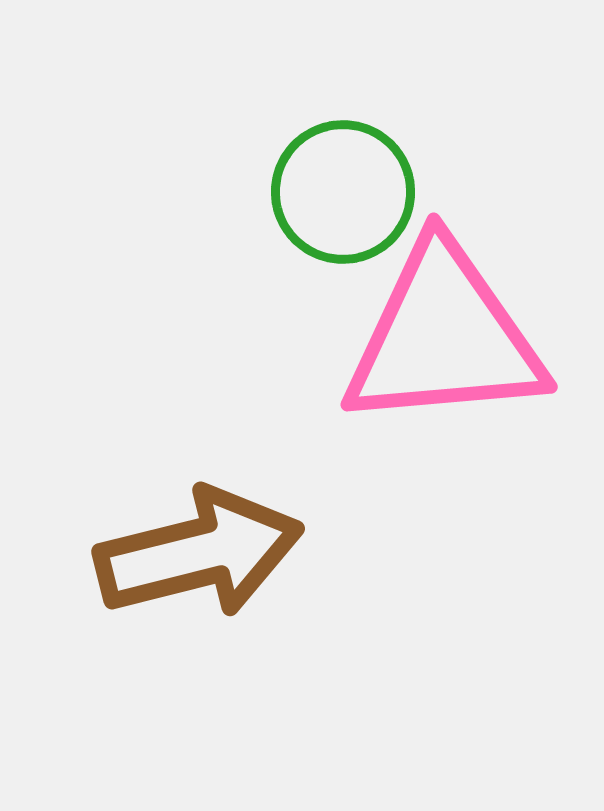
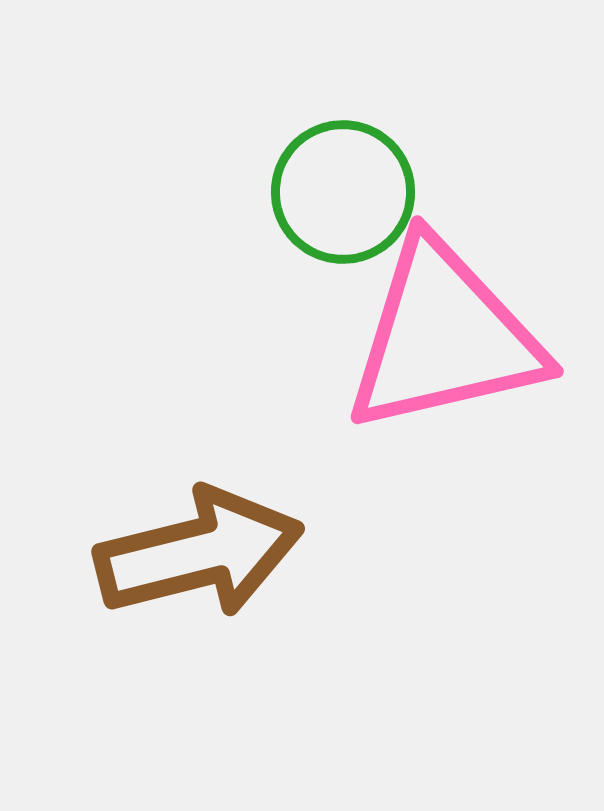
pink triangle: rotated 8 degrees counterclockwise
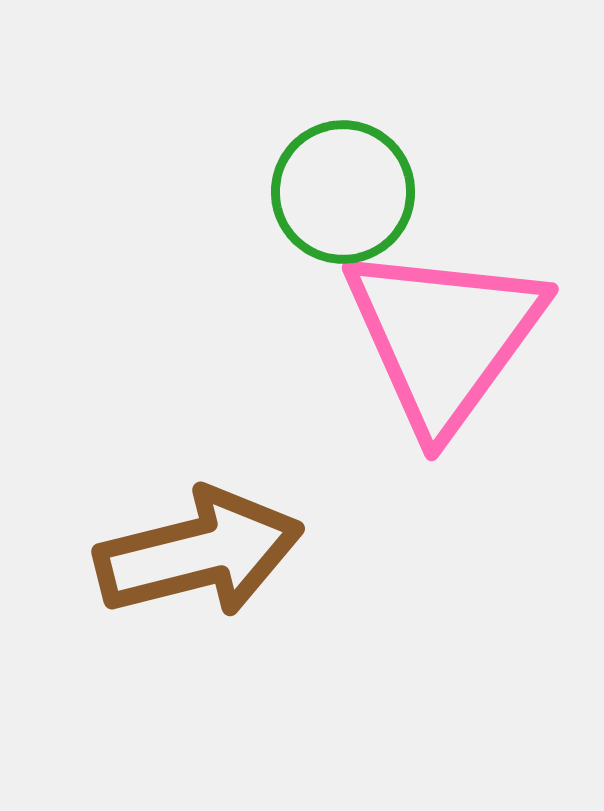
pink triangle: rotated 41 degrees counterclockwise
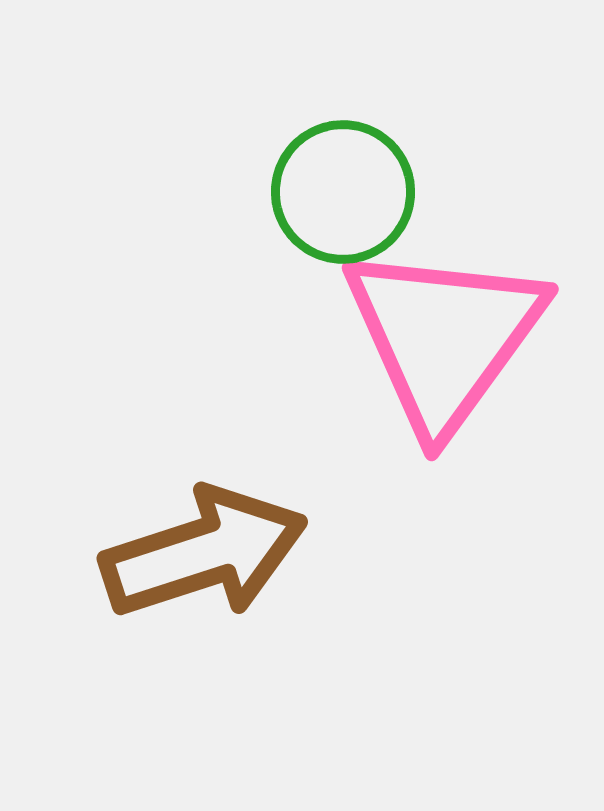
brown arrow: moved 5 px right; rotated 4 degrees counterclockwise
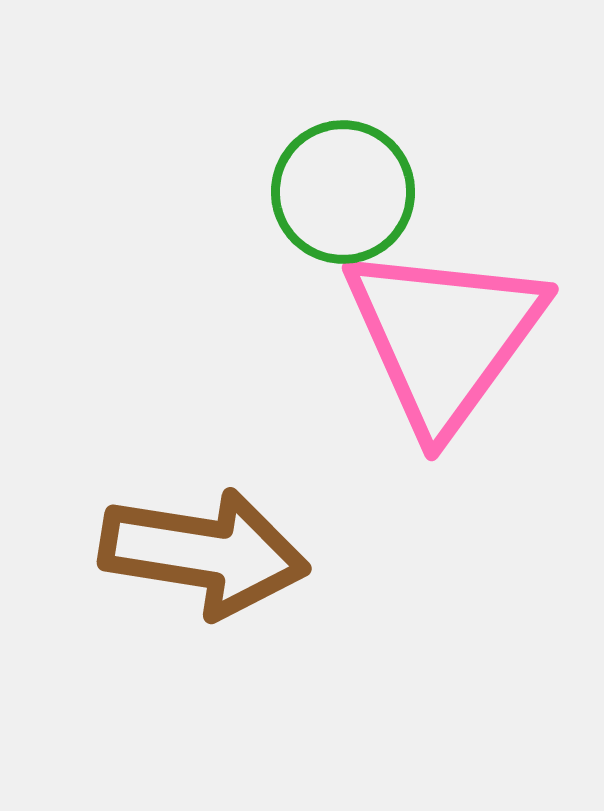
brown arrow: rotated 27 degrees clockwise
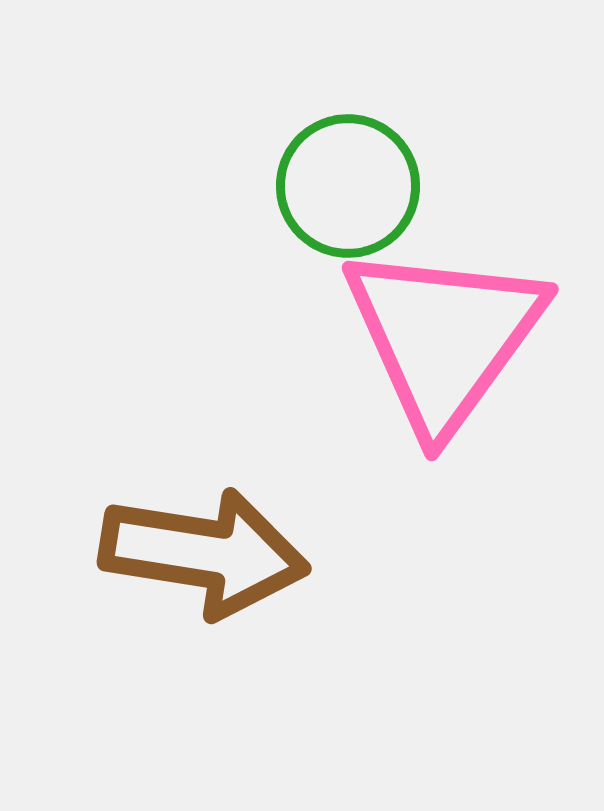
green circle: moved 5 px right, 6 px up
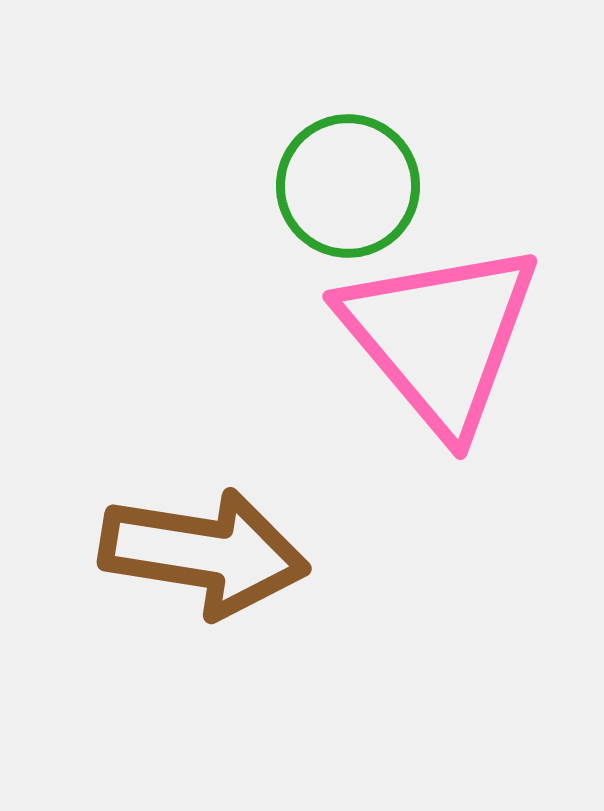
pink triangle: moved 4 px left; rotated 16 degrees counterclockwise
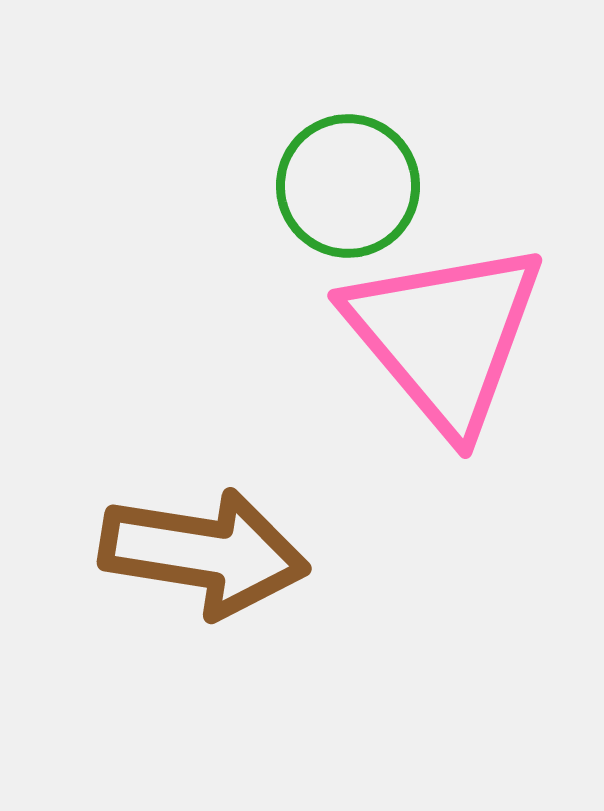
pink triangle: moved 5 px right, 1 px up
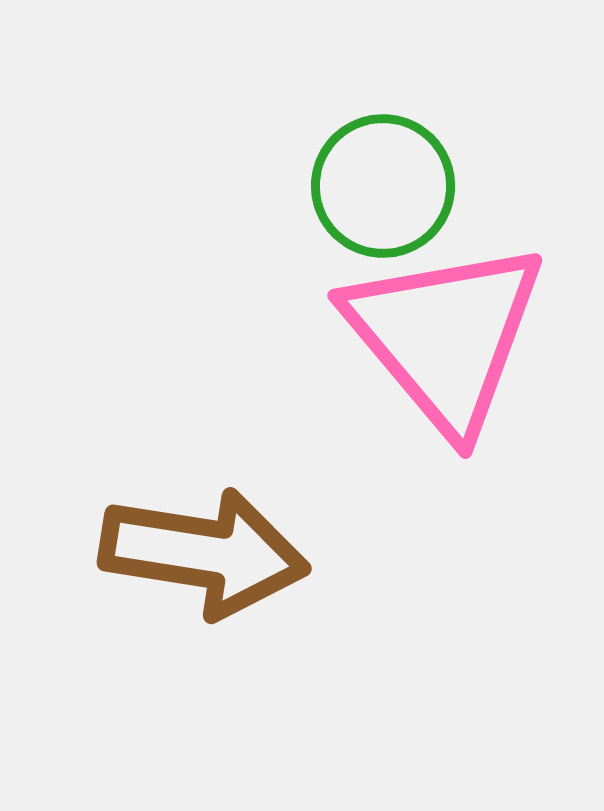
green circle: moved 35 px right
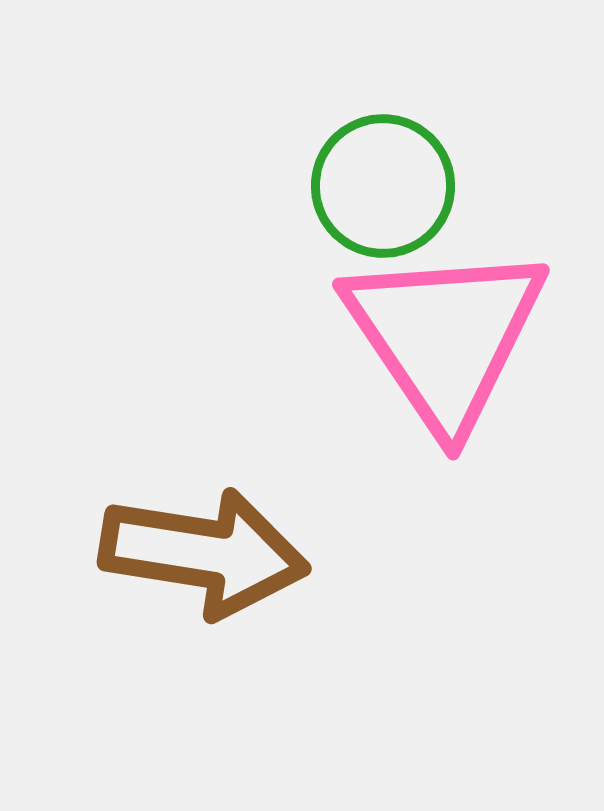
pink triangle: rotated 6 degrees clockwise
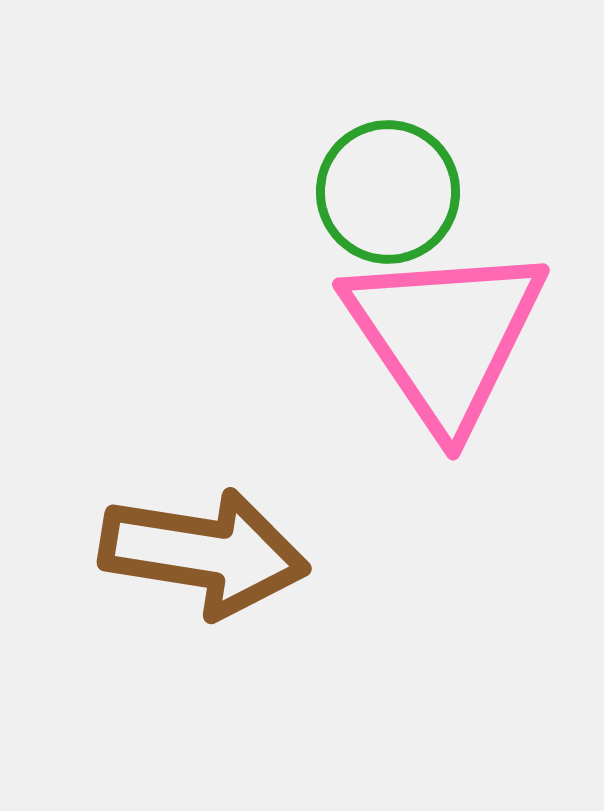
green circle: moved 5 px right, 6 px down
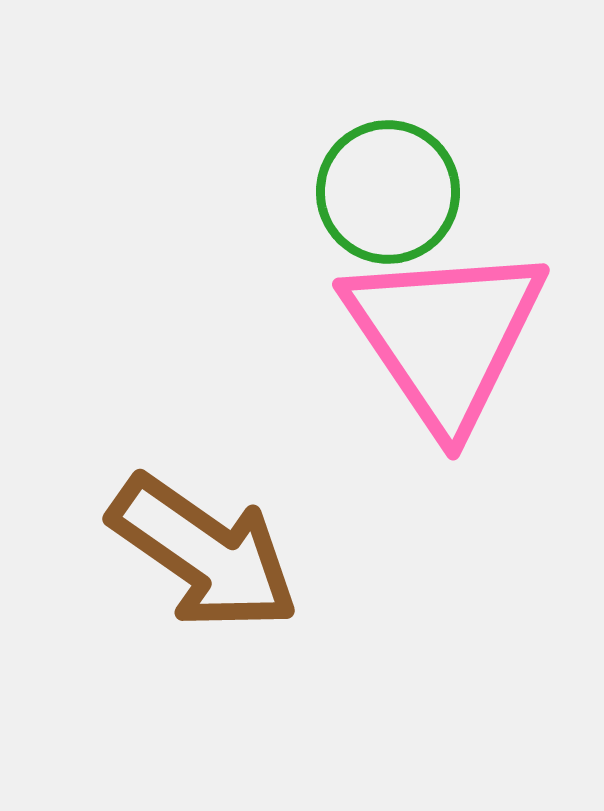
brown arrow: rotated 26 degrees clockwise
